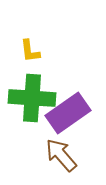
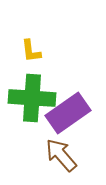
yellow L-shape: moved 1 px right
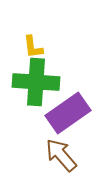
yellow L-shape: moved 2 px right, 4 px up
green cross: moved 4 px right, 16 px up
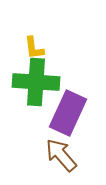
yellow L-shape: moved 1 px right, 1 px down
purple rectangle: rotated 30 degrees counterclockwise
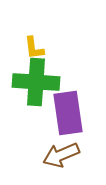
purple rectangle: rotated 33 degrees counterclockwise
brown arrow: rotated 72 degrees counterclockwise
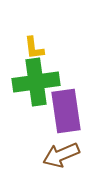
green cross: rotated 12 degrees counterclockwise
purple rectangle: moved 2 px left, 2 px up
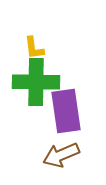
green cross: rotated 9 degrees clockwise
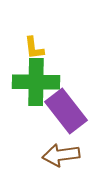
purple rectangle: rotated 30 degrees counterclockwise
brown arrow: rotated 15 degrees clockwise
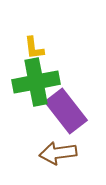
green cross: rotated 12 degrees counterclockwise
brown arrow: moved 3 px left, 2 px up
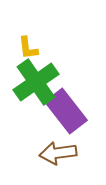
yellow L-shape: moved 6 px left
green cross: rotated 24 degrees counterclockwise
